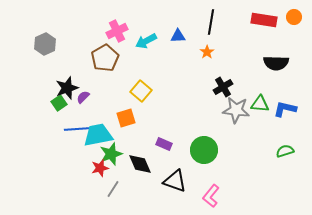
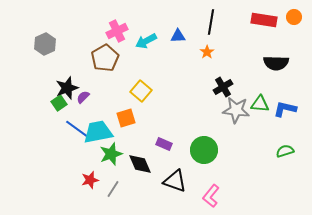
blue line: rotated 40 degrees clockwise
cyan trapezoid: moved 3 px up
red star: moved 10 px left, 12 px down
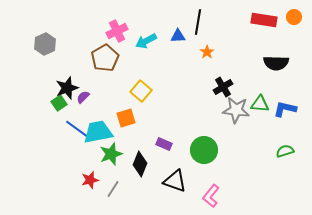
black line: moved 13 px left
black diamond: rotated 45 degrees clockwise
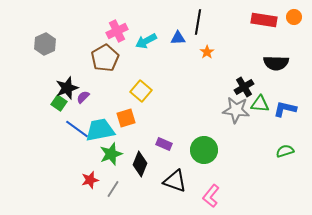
blue triangle: moved 2 px down
black cross: moved 21 px right
green square: rotated 21 degrees counterclockwise
cyan trapezoid: moved 2 px right, 2 px up
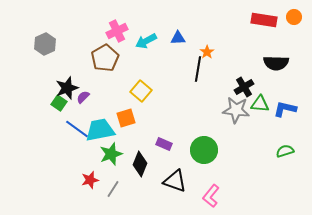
black line: moved 47 px down
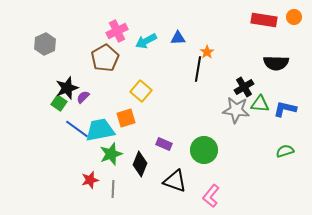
gray line: rotated 30 degrees counterclockwise
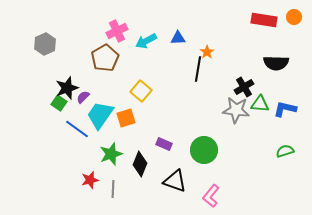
cyan trapezoid: moved 15 px up; rotated 44 degrees counterclockwise
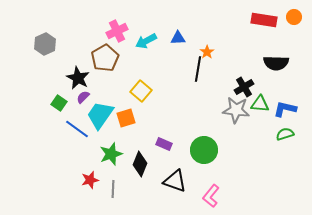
black star: moved 11 px right, 10 px up; rotated 25 degrees counterclockwise
green semicircle: moved 17 px up
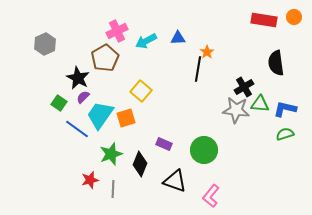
black semicircle: rotated 80 degrees clockwise
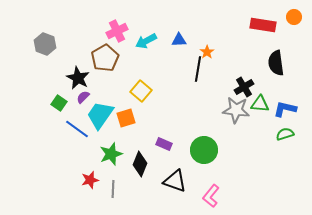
red rectangle: moved 1 px left, 5 px down
blue triangle: moved 1 px right, 2 px down
gray hexagon: rotated 15 degrees counterclockwise
